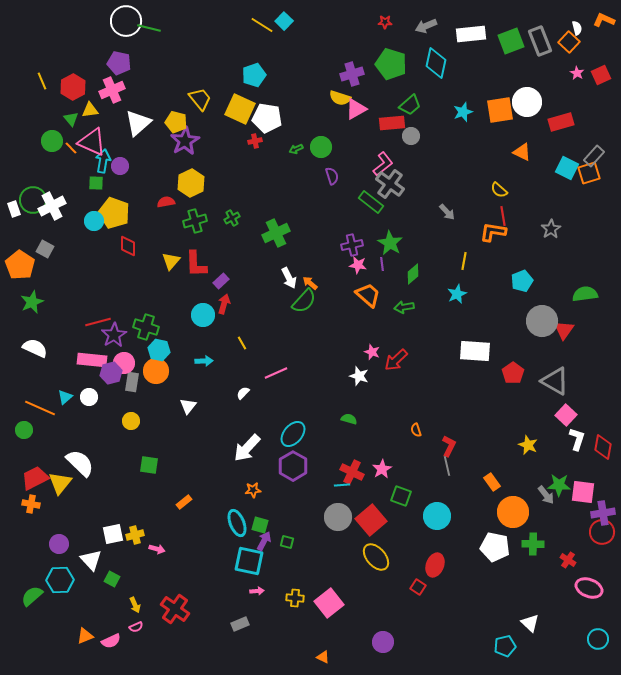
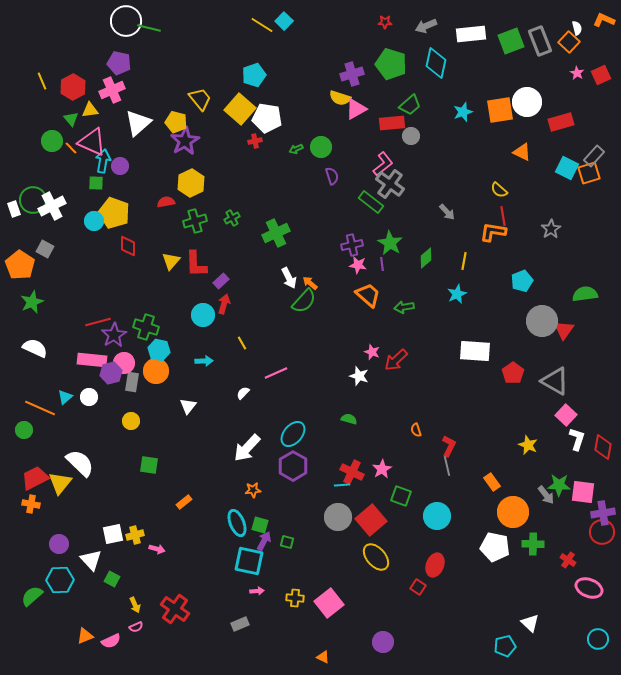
yellow square at (240, 109): rotated 16 degrees clockwise
green diamond at (413, 274): moved 13 px right, 16 px up
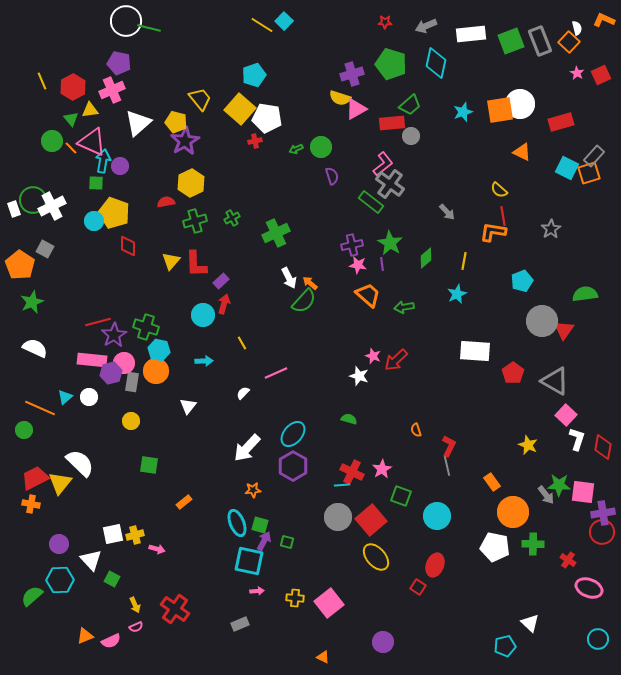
white circle at (527, 102): moved 7 px left, 2 px down
pink star at (372, 352): moved 1 px right, 4 px down
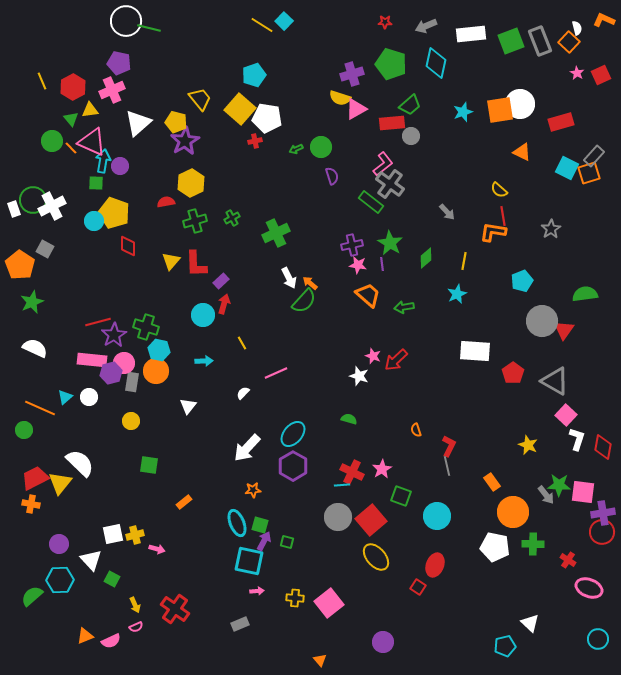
orange triangle at (323, 657): moved 3 px left, 3 px down; rotated 24 degrees clockwise
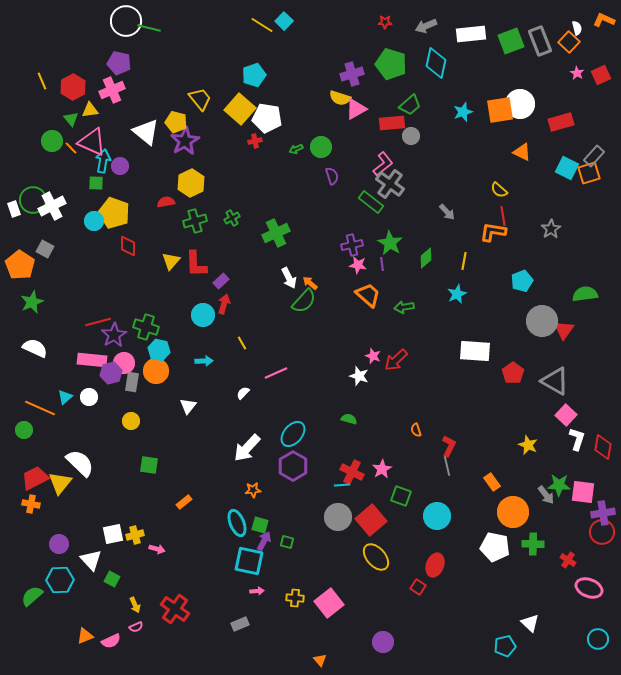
white triangle at (138, 123): moved 8 px right, 9 px down; rotated 40 degrees counterclockwise
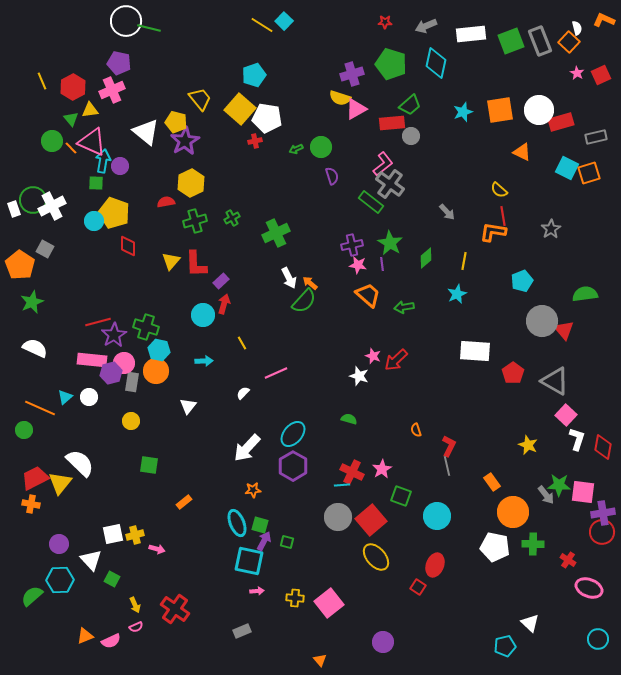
white circle at (520, 104): moved 19 px right, 6 px down
gray rectangle at (594, 156): moved 2 px right, 19 px up; rotated 35 degrees clockwise
red triangle at (564, 330): rotated 15 degrees counterclockwise
gray rectangle at (240, 624): moved 2 px right, 7 px down
